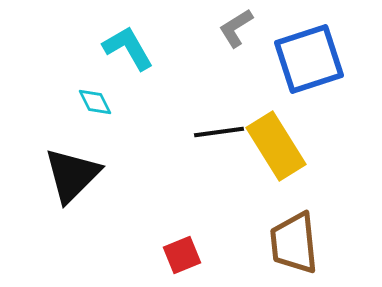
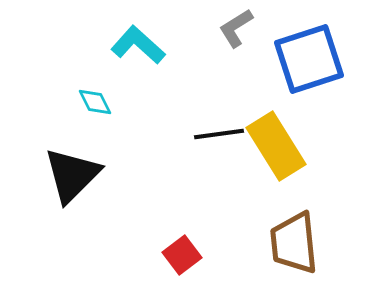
cyan L-shape: moved 10 px right, 3 px up; rotated 18 degrees counterclockwise
black line: moved 2 px down
red square: rotated 15 degrees counterclockwise
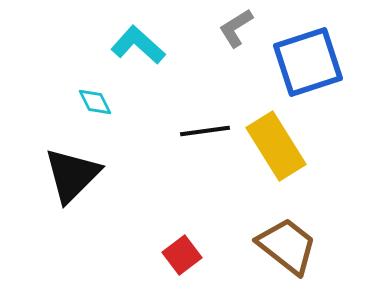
blue square: moved 1 px left, 3 px down
black line: moved 14 px left, 3 px up
brown trapezoid: moved 7 px left, 3 px down; rotated 134 degrees clockwise
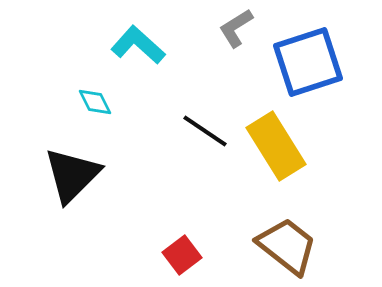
black line: rotated 42 degrees clockwise
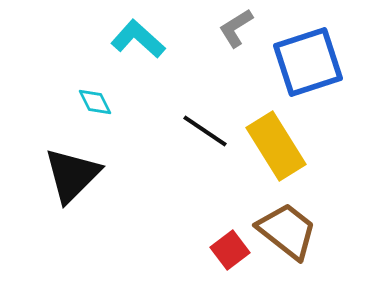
cyan L-shape: moved 6 px up
brown trapezoid: moved 15 px up
red square: moved 48 px right, 5 px up
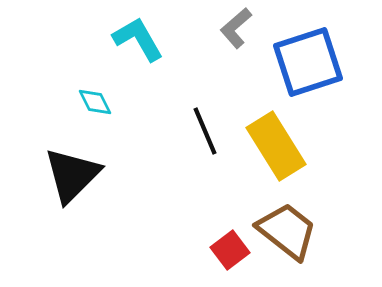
gray L-shape: rotated 9 degrees counterclockwise
cyan L-shape: rotated 18 degrees clockwise
black line: rotated 33 degrees clockwise
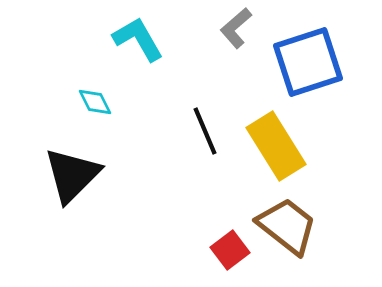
brown trapezoid: moved 5 px up
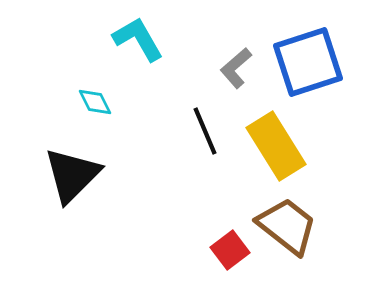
gray L-shape: moved 40 px down
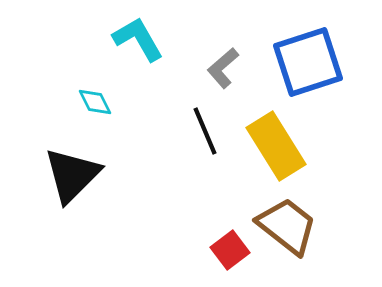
gray L-shape: moved 13 px left
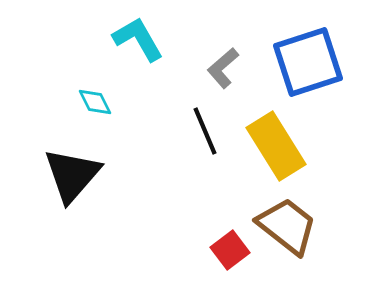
black triangle: rotated 4 degrees counterclockwise
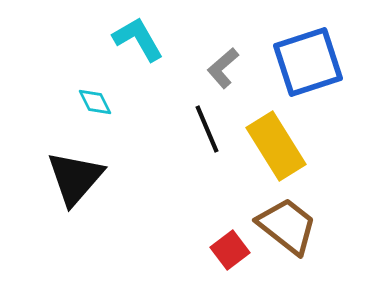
black line: moved 2 px right, 2 px up
black triangle: moved 3 px right, 3 px down
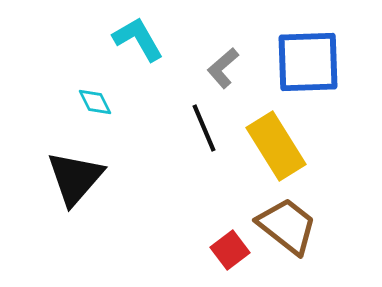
blue square: rotated 16 degrees clockwise
black line: moved 3 px left, 1 px up
